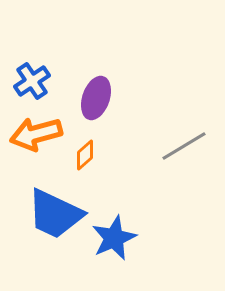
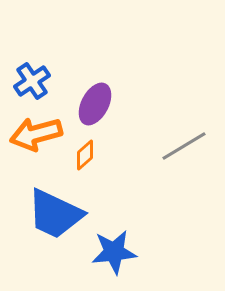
purple ellipse: moved 1 px left, 6 px down; rotated 9 degrees clockwise
blue star: moved 14 px down; rotated 18 degrees clockwise
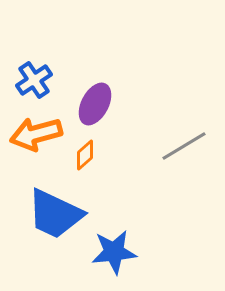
blue cross: moved 2 px right, 1 px up
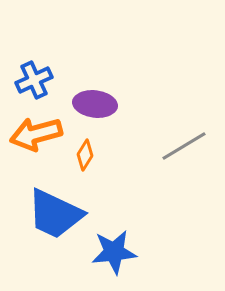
blue cross: rotated 9 degrees clockwise
purple ellipse: rotated 69 degrees clockwise
orange diamond: rotated 16 degrees counterclockwise
